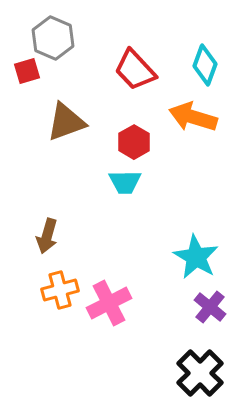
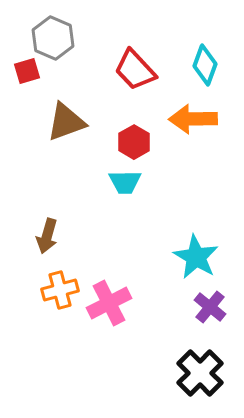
orange arrow: moved 2 px down; rotated 18 degrees counterclockwise
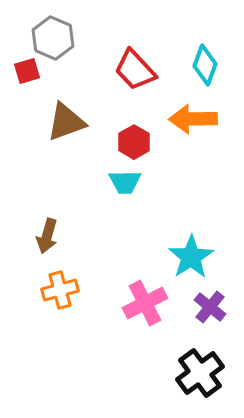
cyan star: moved 5 px left; rotated 9 degrees clockwise
pink cross: moved 36 px right
black cross: rotated 9 degrees clockwise
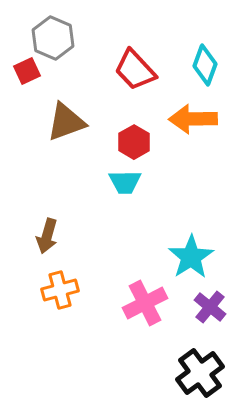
red square: rotated 8 degrees counterclockwise
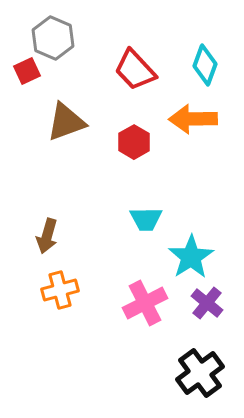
cyan trapezoid: moved 21 px right, 37 px down
purple cross: moved 3 px left, 4 px up
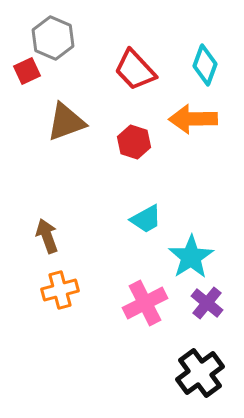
red hexagon: rotated 12 degrees counterclockwise
cyan trapezoid: rotated 28 degrees counterclockwise
brown arrow: rotated 144 degrees clockwise
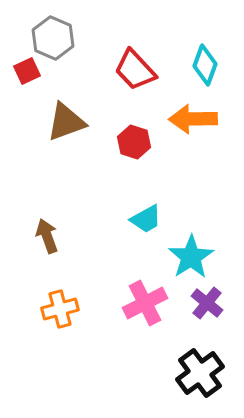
orange cross: moved 19 px down
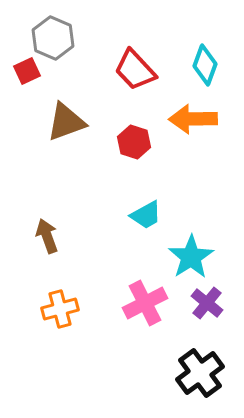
cyan trapezoid: moved 4 px up
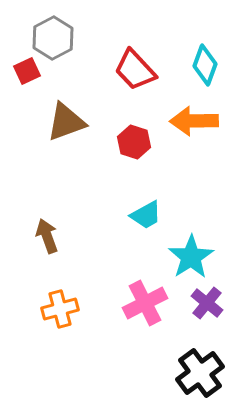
gray hexagon: rotated 9 degrees clockwise
orange arrow: moved 1 px right, 2 px down
